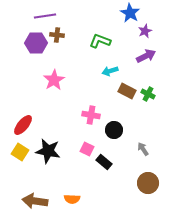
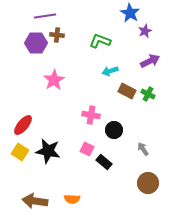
purple arrow: moved 4 px right, 5 px down
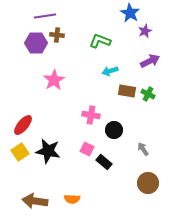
brown rectangle: rotated 18 degrees counterclockwise
yellow square: rotated 24 degrees clockwise
